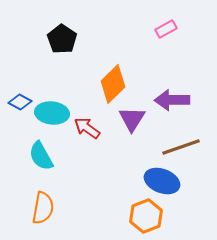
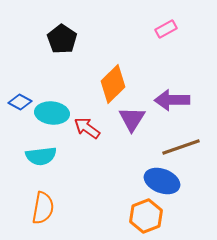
cyan semicircle: rotated 68 degrees counterclockwise
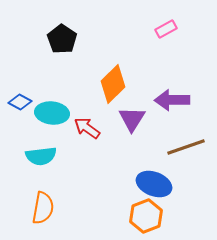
brown line: moved 5 px right
blue ellipse: moved 8 px left, 3 px down
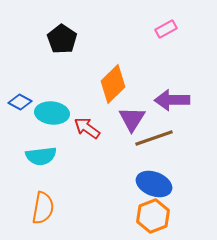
brown line: moved 32 px left, 9 px up
orange hexagon: moved 7 px right
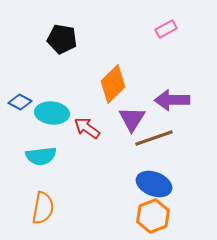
black pentagon: rotated 24 degrees counterclockwise
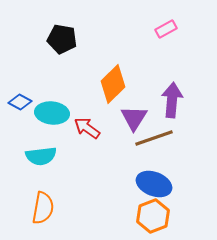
purple arrow: rotated 96 degrees clockwise
purple triangle: moved 2 px right, 1 px up
